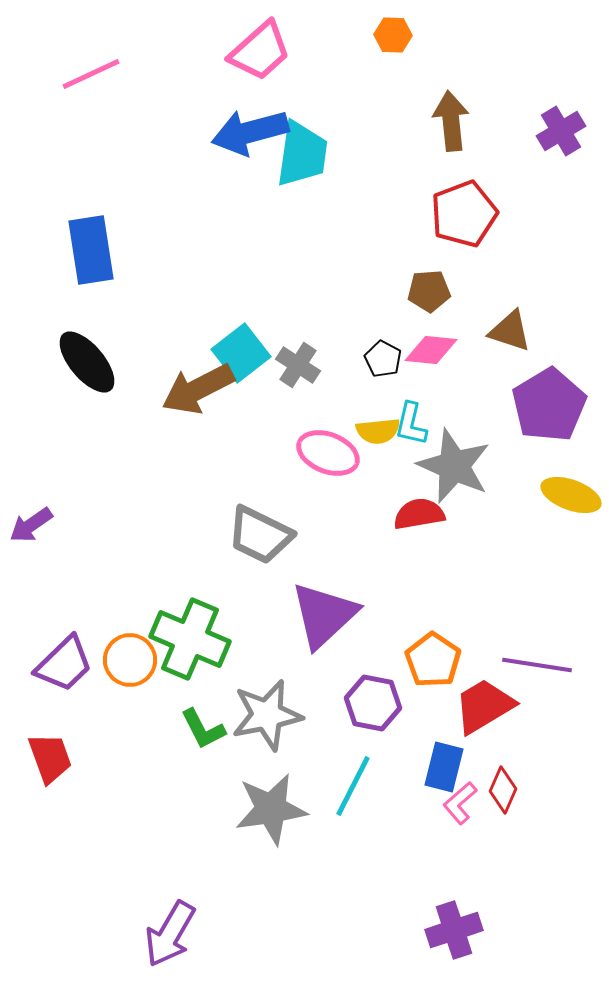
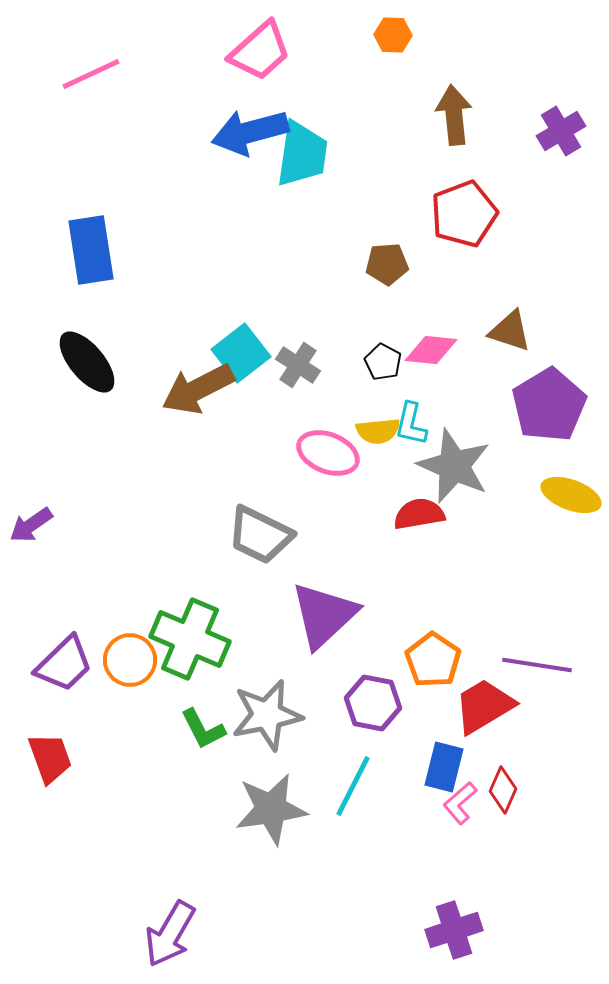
brown arrow at (451, 121): moved 3 px right, 6 px up
brown pentagon at (429, 291): moved 42 px left, 27 px up
black pentagon at (383, 359): moved 3 px down
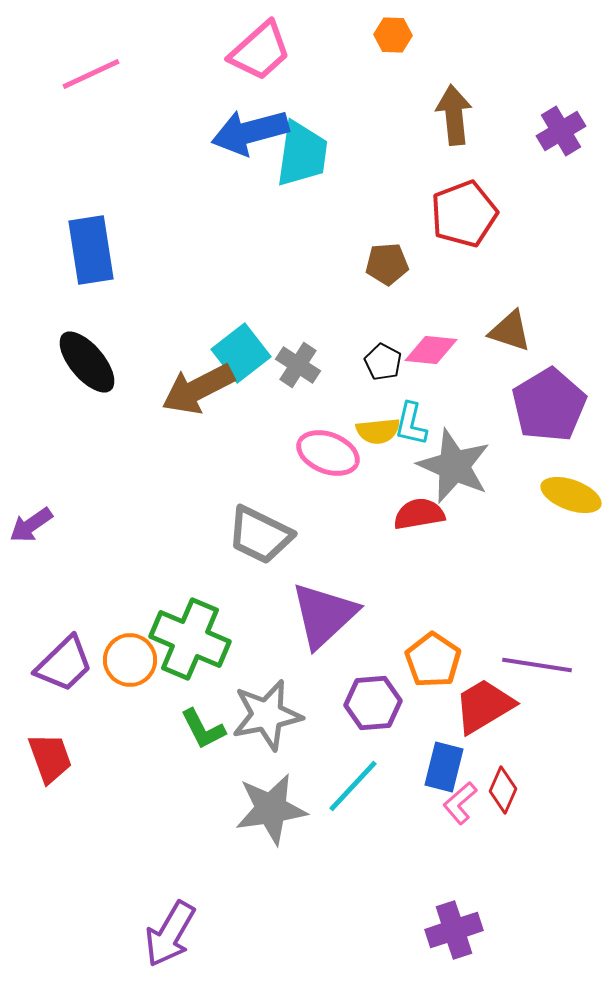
purple hexagon at (373, 703): rotated 16 degrees counterclockwise
cyan line at (353, 786): rotated 16 degrees clockwise
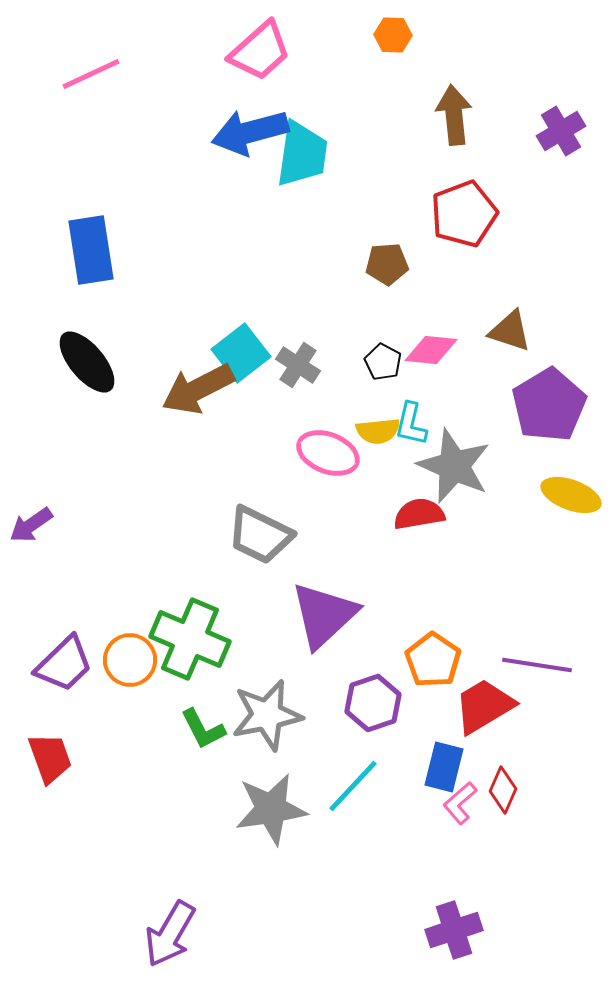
purple hexagon at (373, 703): rotated 14 degrees counterclockwise
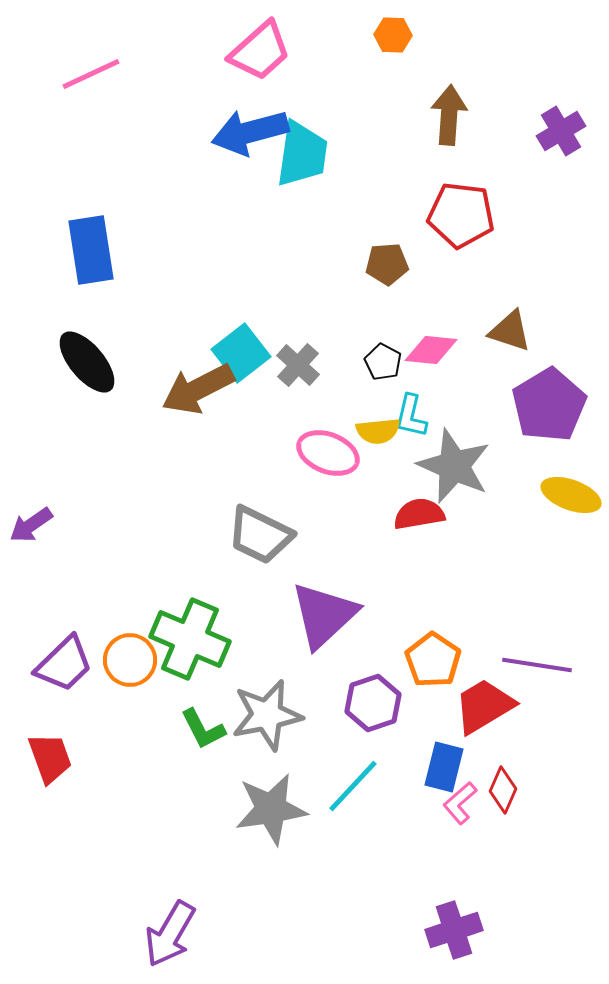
brown arrow at (454, 115): moved 5 px left; rotated 10 degrees clockwise
red pentagon at (464, 214): moved 3 px left, 1 px down; rotated 28 degrees clockwise
gray cross at (298, 365): rotated 9 degrees clockwise
cyan L-shape at (411, 424): moved 8 px up
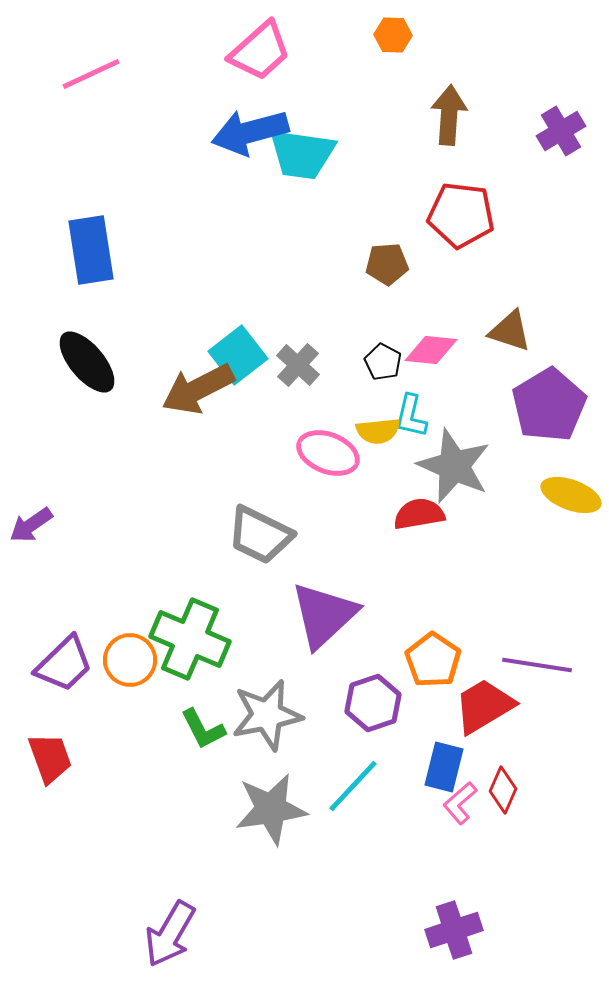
cyan trapezoid at (302, 154): rotated 90 degrees clockwise
cyan square at (241, 353): moved 3 px left, 2 px down
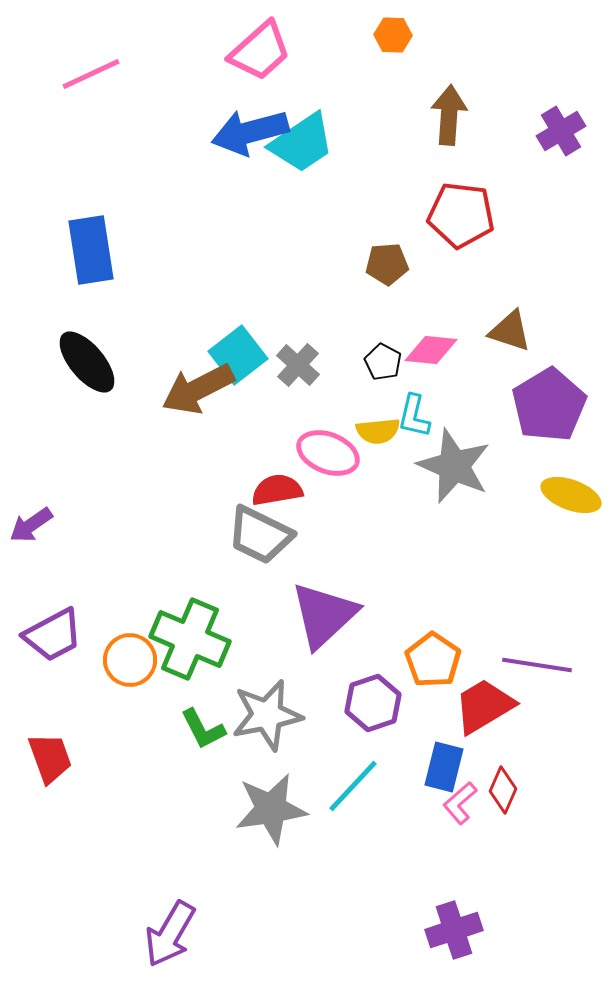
cyan trapezoid at (302, 154): moved 11 px up; rotated 42 degrees counterclockwise
cyan L-shape at (411, 416): moved 3 px right
red semicircle at (419, 514): moved 142 px left, 24 px up
purple trapezoid at (64, 664): moved 11 px left, 29 px up; rotated 16 degrees clockwise
